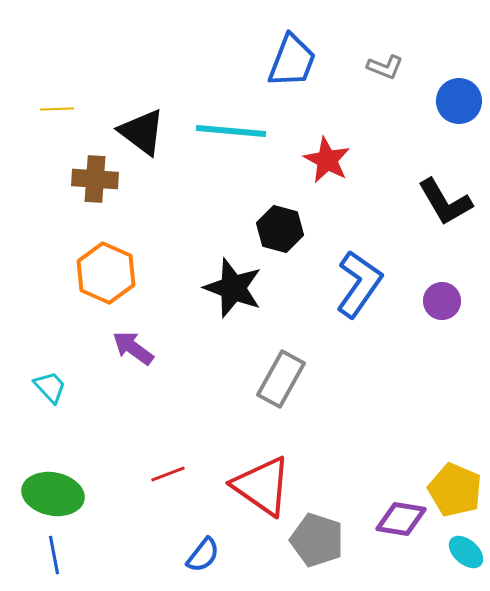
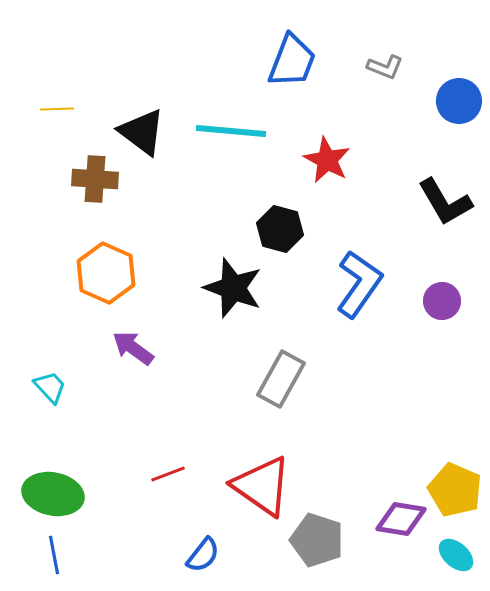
cyan ellipse: moved 10 px left, 3 px down
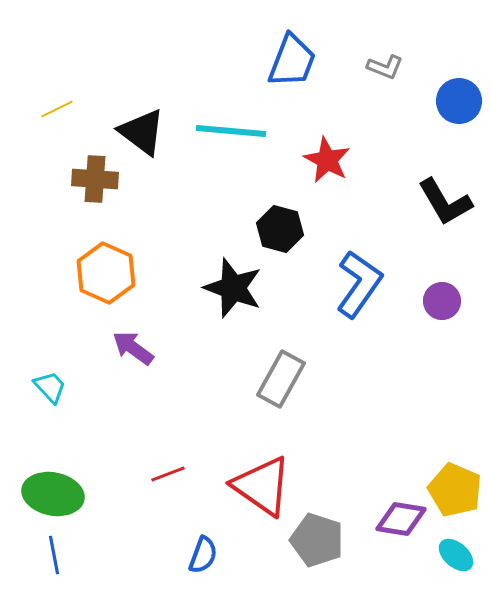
yellow line: rotated 24 degrees counterclockwise
blue semicircle: rotated 18 degrees counterclockwise
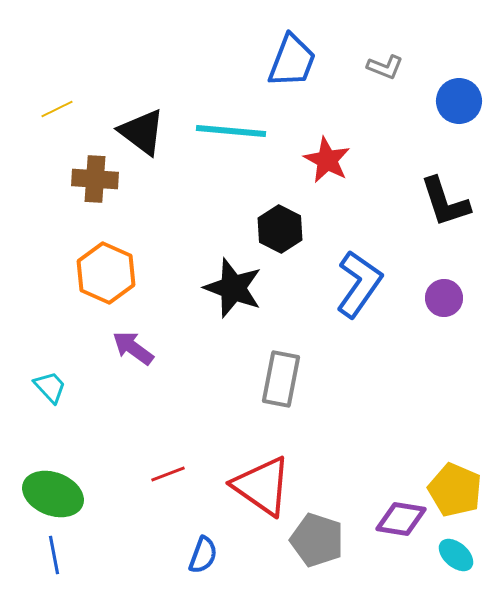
black L-shape: rotated 12 degrees clockwise
black hexagon: rotated 12 degrees clockwise
purple circle: moved 2 px right, 3 px up
gray rectangle: rotated 18 degrees counterclockwise
green ellipse: rotated 10 degrees clockwise
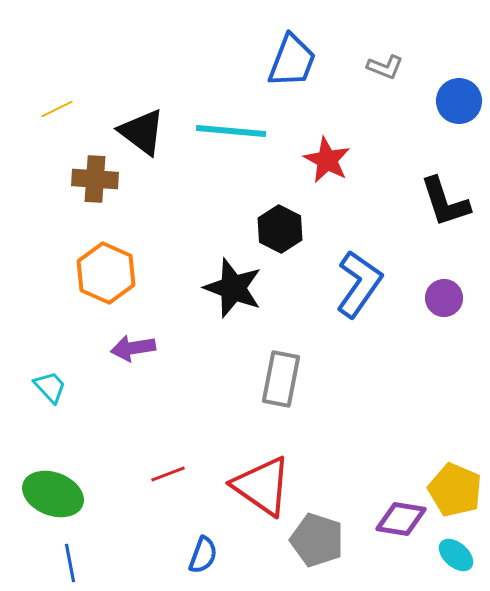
purple arrow: rotated 45 degrees counterclockwise
blue line: moved 16 px right, 8 px down
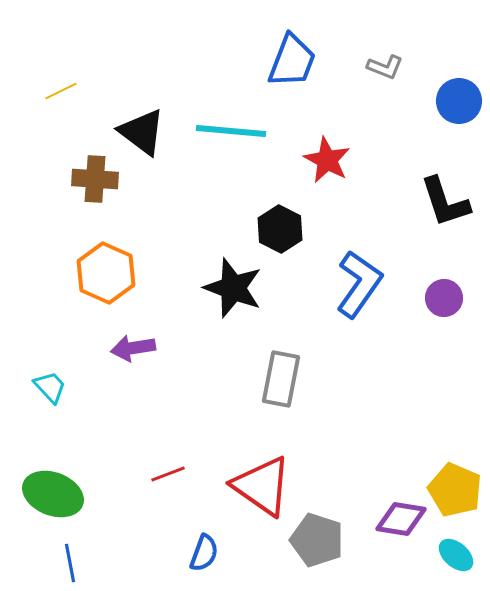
yellow line: moved 4 px right, 18 px up
blue semicircle: moved 1 px right, 2 px up
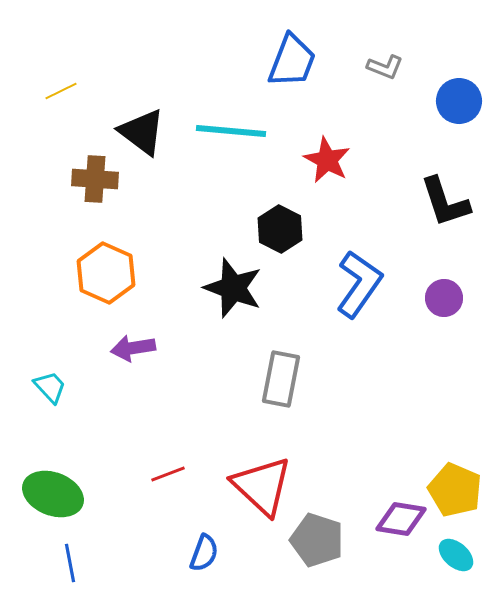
red triangle: rotated 8 degrees clockwise
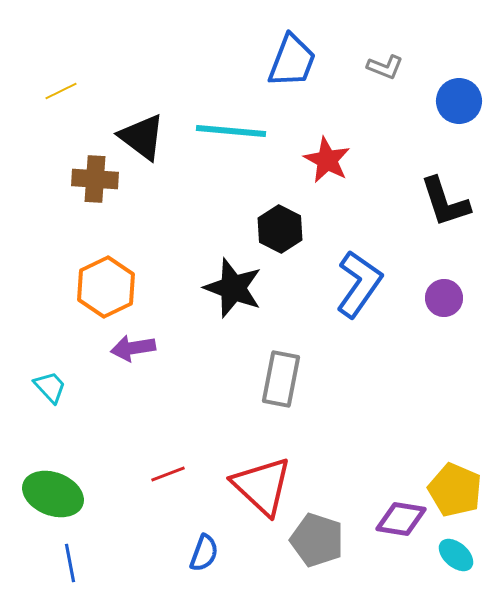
black triangle: moved 5 px down
orange hexagon: moved 14 px down; rotated 10 degrees clockwise
